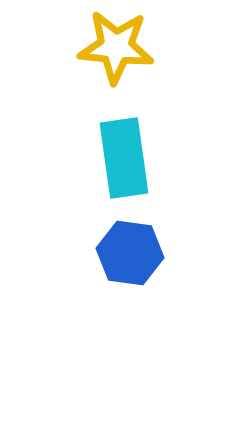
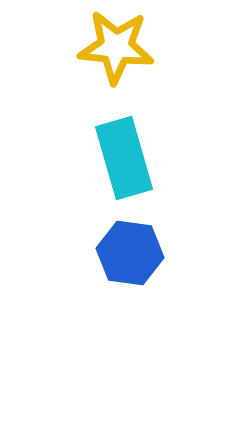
cyan rectangle: rotated 8 degrees counterclockwise
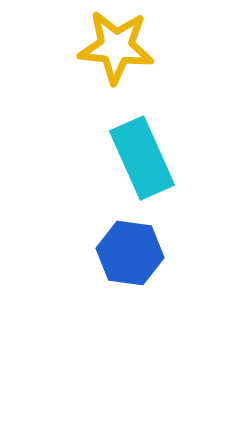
cyan rectangle: moved 18 px right; rotated 8 degrees counterclockwise
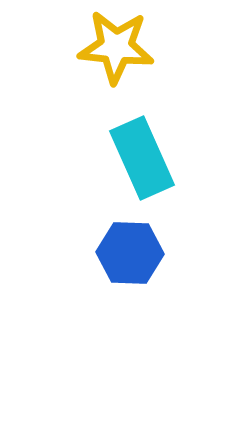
blue hexagon: rotated 6 degrees counterclockwise
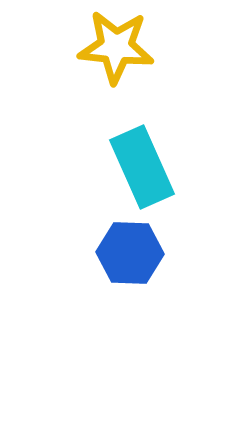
cyan rectangle: moved 9 px down
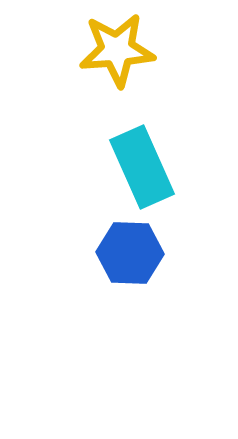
yellow star: moved 1 px right, 3 px down; rotated 10 degrees counterclockwise
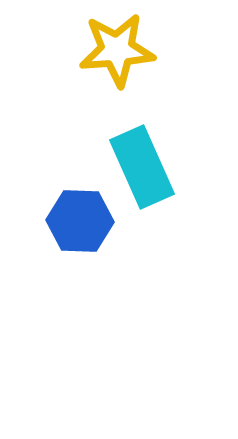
blue hexagon: moved 50 px left, 32 px up
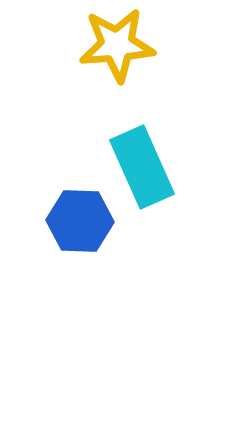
yellow star: moved 5 px up
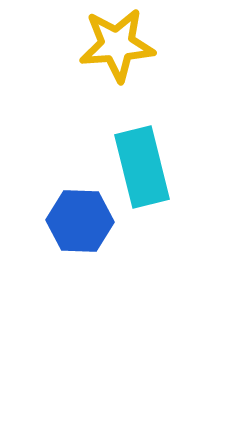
cyan rectangle: rotated 10 degrees clockwise
